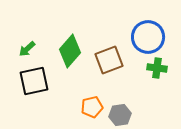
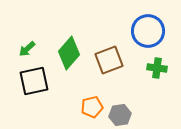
blue circle: moved 6 px up
green diamond: moved 1 px left, 2 px down
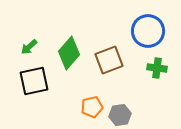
green arrow: moved 2 px right, 2 px up
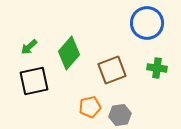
blue circle: moved 1 px left, 8 px up
brown square: moved 3 px right, 10 px down
orange pentagon: moved 2 px left
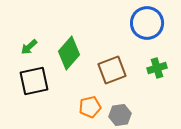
green cross: rotated 24 degrees counterclockwise
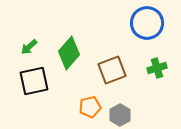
gray hexagon: rotated 20 degrees counterclockwise
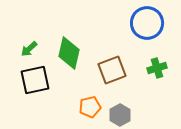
green arrow: moved 2 px down
green diamond: rotated 28 degrees counterclockwise
black square: moved 1 px right, 1 px up
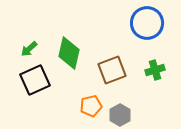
green cross: moved 2 px left, 2 px down
black square: rotated 12 degrees counterclockwise
orange pentagon: moved 1 px right, 1 px up
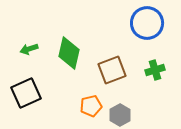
green arrow: rotated 24 degrees clockwise
black square: moved 9 px left, 13 px down
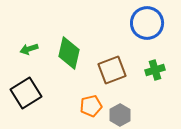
black square: rotated 8 degrees counterclockwise
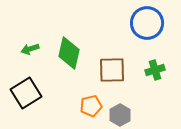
green arrow: moved 1 px right
brown square: rotated 20 degrees clockwise
